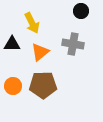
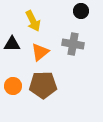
yellow arrow: moved 1 px right, 2 px up
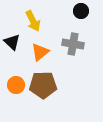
black triangle: moved 2 px up; rotated 42 degrees clockwise
orange circle: moved 3 px right, 1 px up
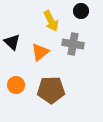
yellow arrow: moved 18 px right
brown pentagon: moved 8 px right, 5 px down
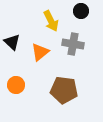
brown pentagon: moved 13 px right; rotated 8 degrees clockwise
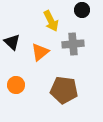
black circle: moved 1 px right, 1 px up
gray cross: rotated 15 degrees counterclockwise
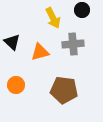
yellow arrow: moved 2 px right, 3 px up
orange triangle: rotated 24 degrees clockwise
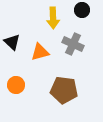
yellow arrow: rotated 25 degrees clockwise
gray cross: rotated 30 degrees clockwise
